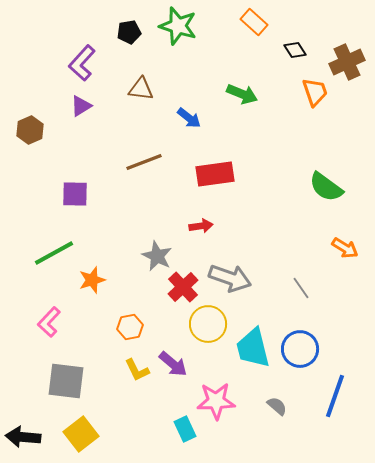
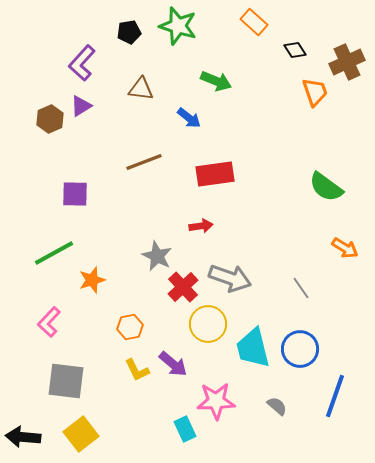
green arrow: moved 26 px left, 13 px up
brown hexagon: moved 20 px right, 11 px up
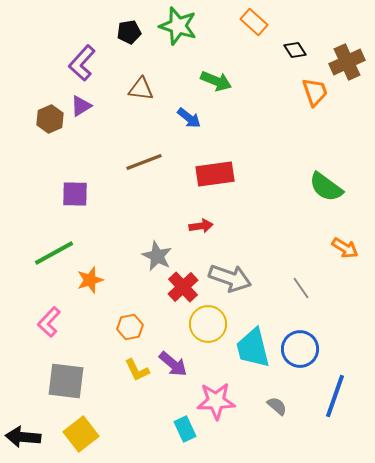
orange star: moved 2 px left
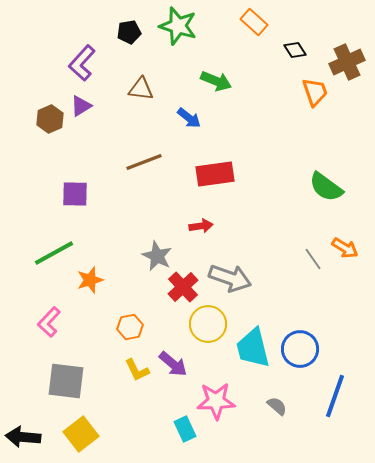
gray line: moved 12 px right, 29 px up
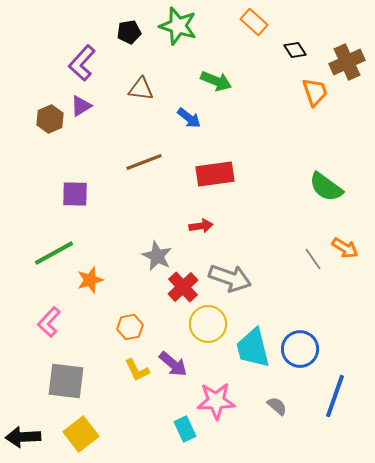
black arrow: rotated 8 degrees counterclockwise
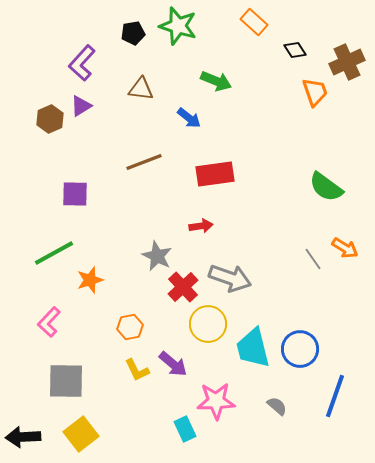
black pentagon: moved 4 px right, 1 px down
gray square: rotated 6 degrees counterclockwise
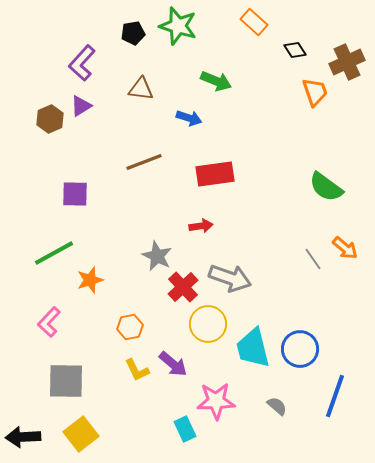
blue arrow: rotated 20 degrees counterclockwise
orange arrow: rotated 8 degrees clockwise
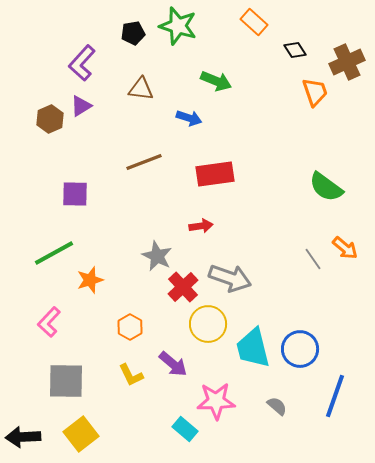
orange hexagon: rotated 20 degrees counterclockwise
yellow L-shape: moved 6 px left, 5 px down
cyan rectangle: rotated 25 degrees counterclockwise
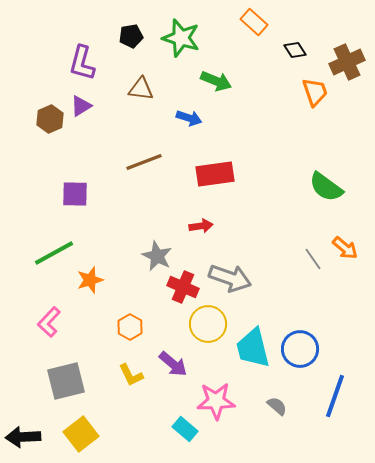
green star: moved 3 px right, 12 px down
black pentagon: moved 2 px left, 3 px down
purple L-shape: rotated 27 degrees counterclockwise
red cross: rotated 24 degrees counterclockwise
gray square: rotated 15 degrees counterclockwise
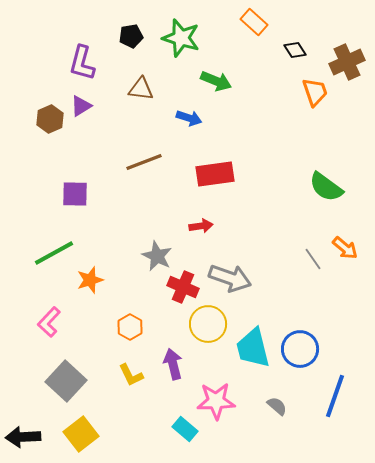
purple arrow: rotated 144 degrees counterclockwise
gray square: rotated 33 degrees counterclockwise
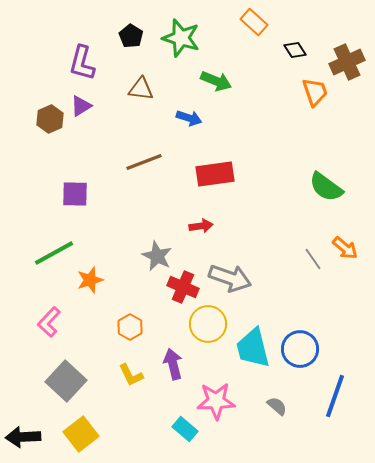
black pentagon: rotated 30 degrees counterclockwise
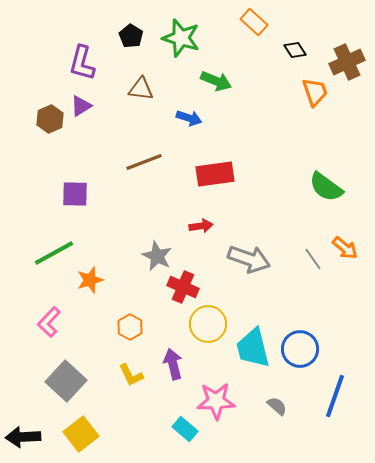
gray arrow: moved 19 px right, 19 px up
